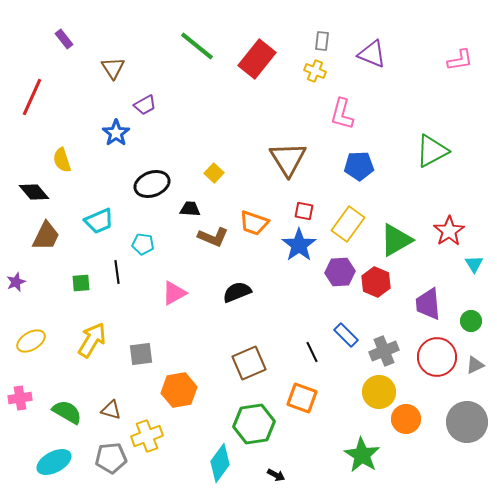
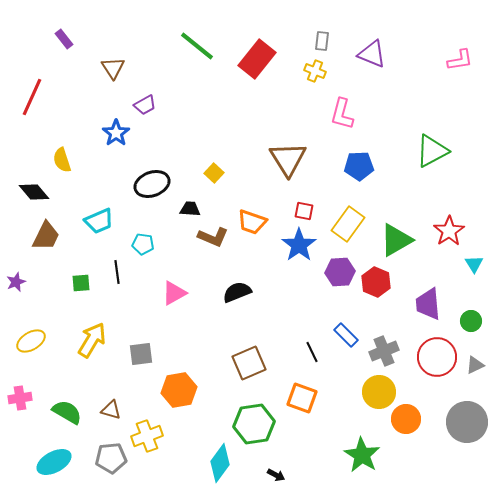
orange trapezoid at (254, 223): moved 2 px left, 1 px up
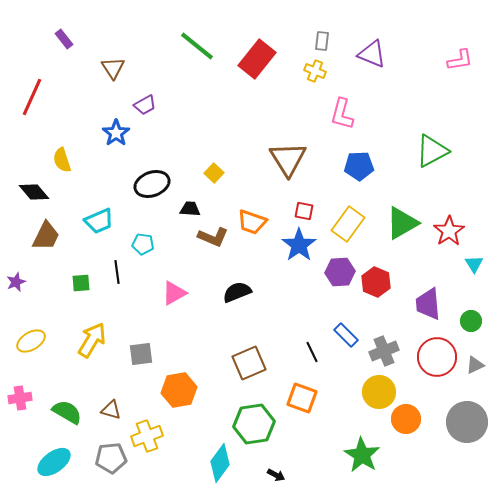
green triangle at (396, 240): moved 6 px right, 17 px up
cyan ellipse at (54, 462): rotated 8 degrees counterclockwise
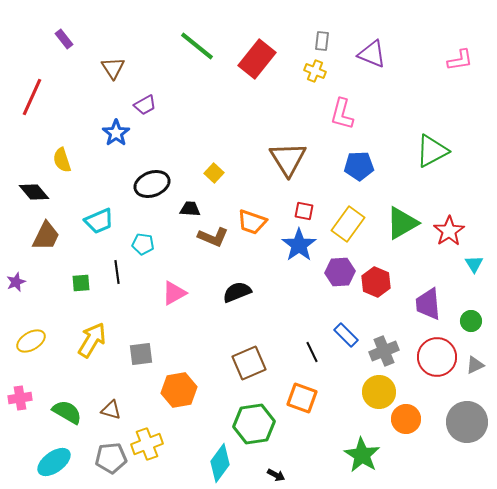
yellow cross at (147, 436): moved 8 px down
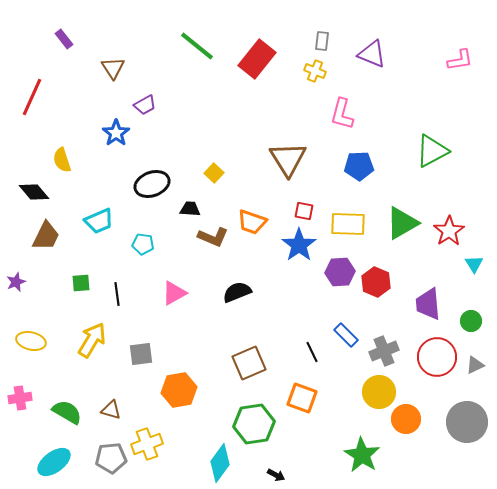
yellow rectangle at (348, 224): rotated 56 degrees clockwise
black line at (117, 272): moved 22 px down
yellow ellipse at (31, 341): rotated 44 degrees clockwise
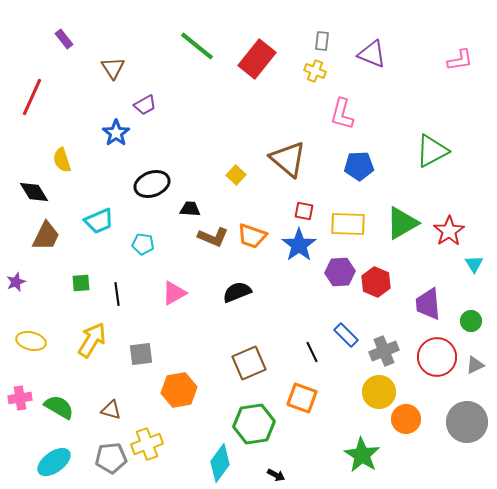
brown triangle at (288, 159): rotated 18 degrees counterclockwise
yellow square at (214, 173): moved 22 px right, 2 px down
black diamond at (34, 192): rotated 8 degrees clockwise
orange trapezoid at (252, 222): moved 14 px down
green semicircle at (67, 412): moved 8 px left, 5 px up
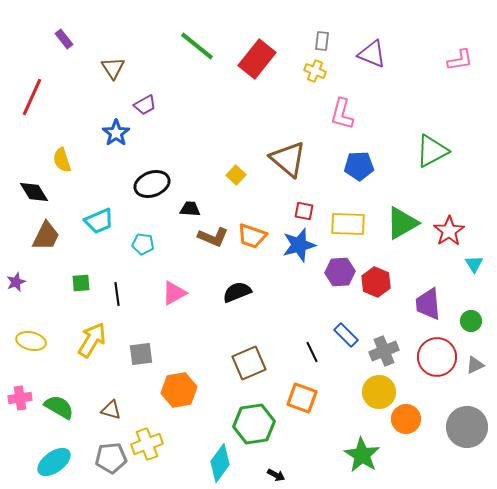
blue star at (299, 245): rotated 20 degrees clockwise
gray circle at (467, 422): moved 5 px down
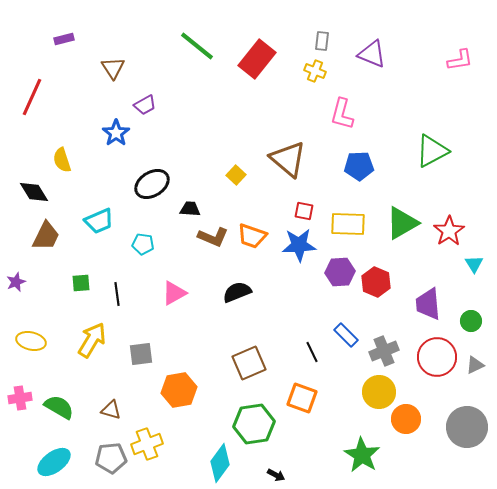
purple rectangle at (64, 39): rotated 66 degrees counterclockwise
black ellipse at (152, 184): rotated 12 degrees counterclockwise
blue star at (299, 245): rotated 12 degrees clockwise
